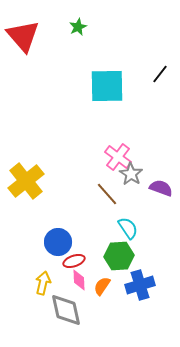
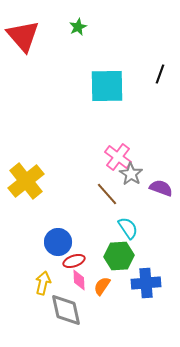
black line: rotated 18 degrees counterclockwise
blue cross: moved 6 px right, 2 px up; rotated 12 degrees clockwise
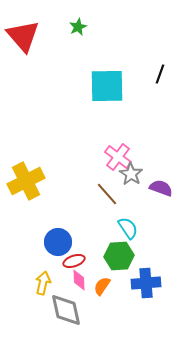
yellow cross: rotated 12 degrees clockwise
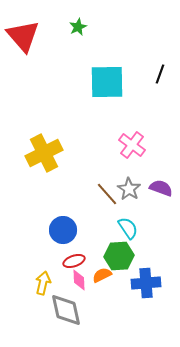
cyan square: moved 4 px up
pink cross: moved 14 px right, 12 px up
gray star: moved 2 px left, 15 px down
yellow cross: moved 18 px right, 28 px up
blue circle: moved 5 px right, 12 px up
orange semicircle: moved 11 px up; rotated 30 degrees clockwise
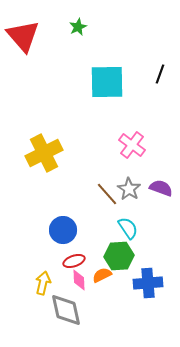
blue cross: moved 2 px right
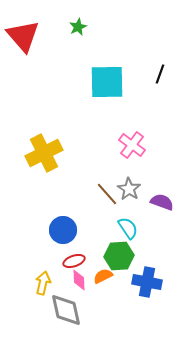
purple semicircle: moved 1 px right, 14 px down
orange semicircle: moved 1 px right, 1 px down
blue cross: moved 1 px left, 1 px up; rotated 16 degrees clockwise
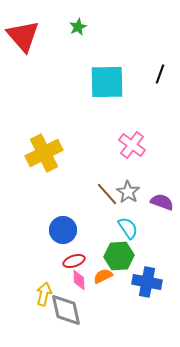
gray star: moved 1 px left, 3 px down
yellow arrow: moved 1 px right, 11 px down
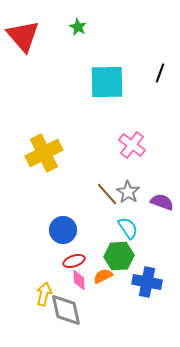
green star: rotated 18 degrees counterclockwise
black line: moved 1 px up
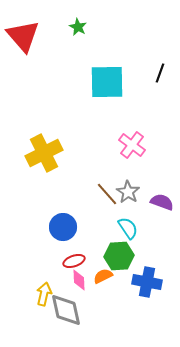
blue circle: moved 3 px up
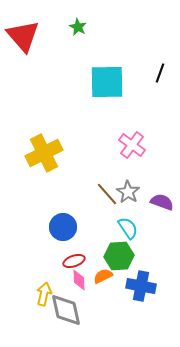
blue cross: moved 6 px left, 4 px down
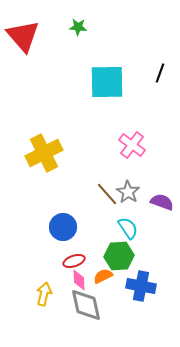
green star: rotated 24 degrees counterclockwise
gray diamond: moved 20 px right, 5 px up
